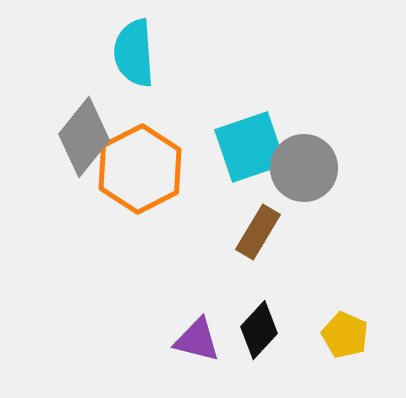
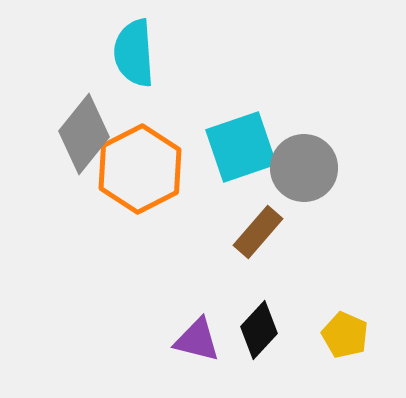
gray diamond: moved 3 px up
cyan square: moved 9 px left
brown rectangle: rotated 10 degrees clockwise
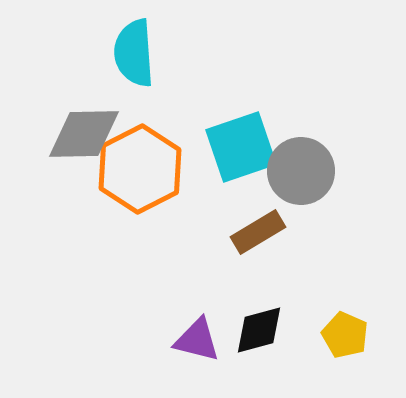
gray diamond: rotated 50 degrees clockwise
gray circle: moved 3 px left, 3 px down
brown rectangle: rotated 18 degrees clockwise
black diamond: rotated 32 degrees clockwise
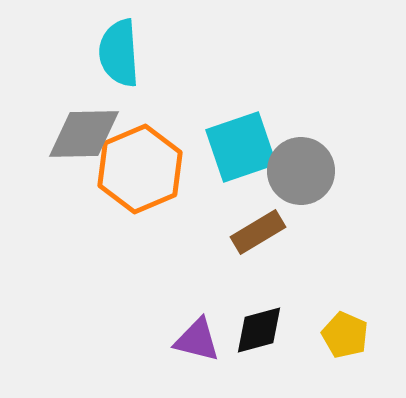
cyan semicircle: moved 15 px left
orange hexagon: rotated 4 degrees clockwise
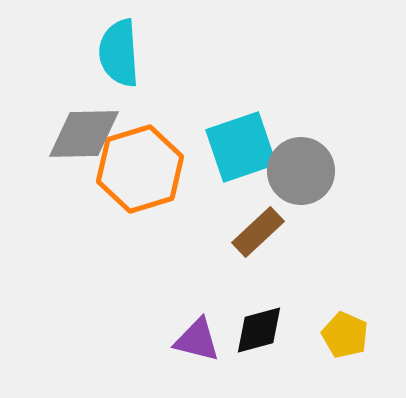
orange hexagon: rotated 6 degrees clockwise
brown rectangle: rotated 12 degrees counterclockwise
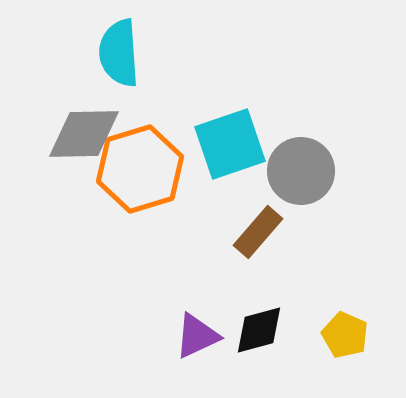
cyan square: moved 11 px left, 3 px up
brown rectangle: rotated 6 degrees counterclockwise
purple triangle: moved 4 px up; rotated 39 degrees counterclockwise
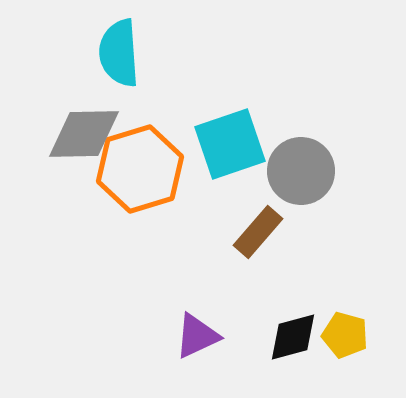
black diamond: moved 34 px right, 7 px down
yellow pentagon: rotated 9 degrees counterclockwise
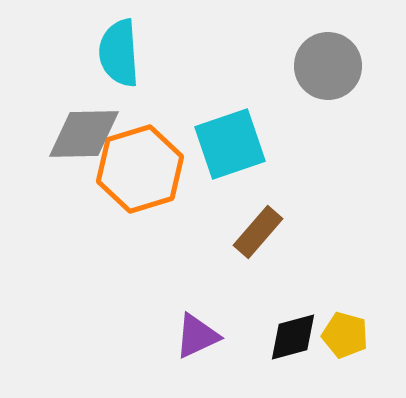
gray circle: moved 27 px right, 105 px up
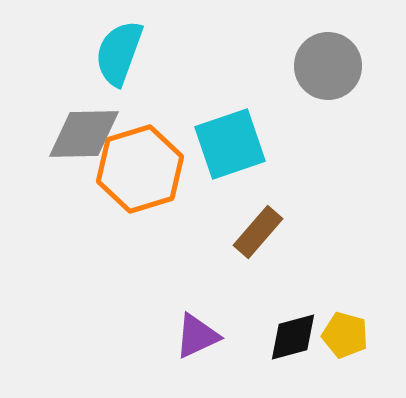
cyan semicircle: rotated 24 degrees clockwise
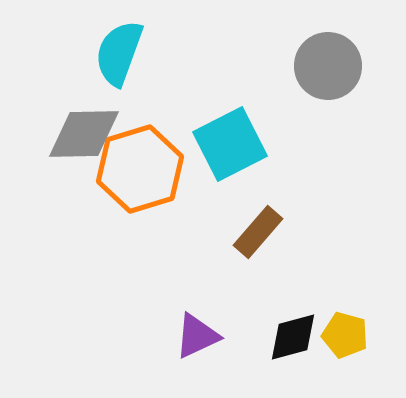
cyan square: rotated 8 degrees counterclockwise
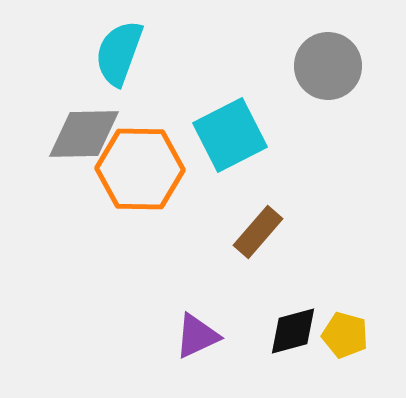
cyan square: moved 9 px up
orange hexagon: rotated 18 degrees clockwise
black diamond: moved 6 px up
